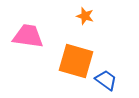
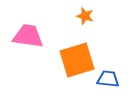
orange square: moved 1 px right, 1 px up; rotated 33 degrees counterclockwise
blue trapezoid: moved 2 px right, 1 px up; rotated 30 degrees counterclockwise
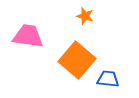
orange square: rotated 33 degrees counterclockwise
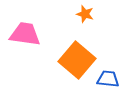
orange star: moved 2 px up
pink trapezoid: moved 3 px left, 2 px up
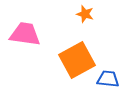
orange square: rotated 21 degrees clockwise
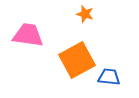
pink trapezoid: moved 3 px right, 1 px down
blue trapezoid: moved 1 px right, 2 px up
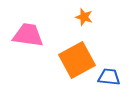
orange star: moved 1 px left, 3 px down
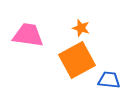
orange star: moved 3 px left, 11 px down
blue trapezoid: moved 3 px down
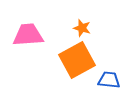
orange star: moved 1 px right
pink trapezoid: rotated 12 degrees counterclockwise
